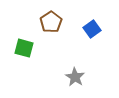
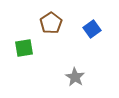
brown pentagon: moved 1 px down
green square: rotated 24 degrees counterclockwise
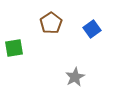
green square: moved 10 px left
gray star: rotated 12 degrees clockwise
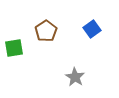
brown pentagon: moved 5 px left, 8 px down
gray star: rotated 12 degrees counterclockwise
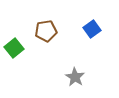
brown pentagon: rotated 25 degrees clockwise
green square: rotated 30 degrees counterclockwise
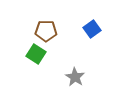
brown pentagon: rotated 10 degrees clockwise
green square: moved 22 px right, 6 px down; rotated 18 degrees counterclockwise
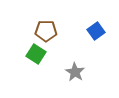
blue square: moved 4 px right, 2 px down
gray star: moved 5 px up
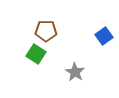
blue square: moved 8 px right, 5 px down
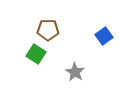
brown pentagon: moved 2 px right, 1 px up
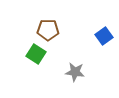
gray star: rotated 24 degrees counterclockwise
